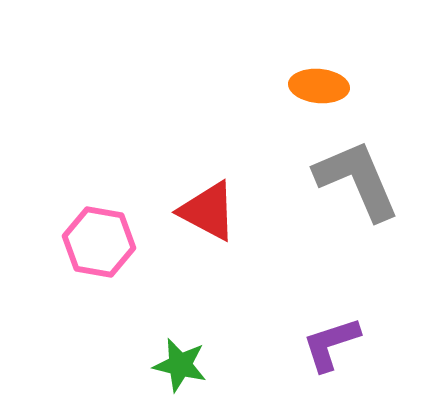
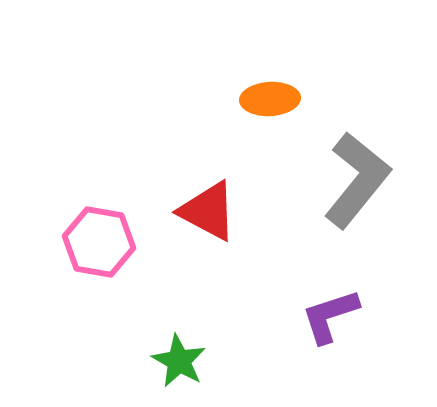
orange ellipse: moved 49 px left, 13 px down; rotated 8 degrees counterclockwise
gray L-shape: rotated 62 degrees clockwise
purple L-shape: moved 1 px left, 28 px up
green star: moved 1 px left, 4 px up; rotated 16 degrees clockwise
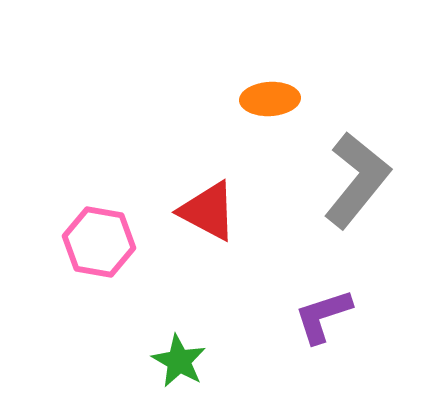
purple L-shape: moved 7 px left
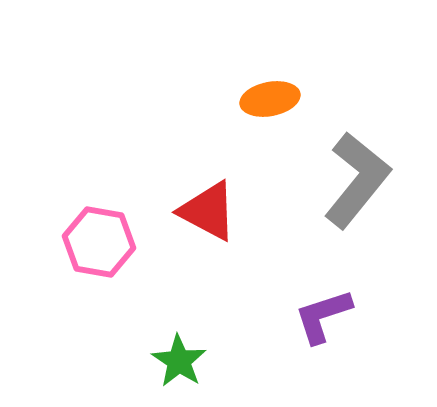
orange ellipse: rotated 8 degrees counterclockwise
green star: rotated 4 degrees clockwise
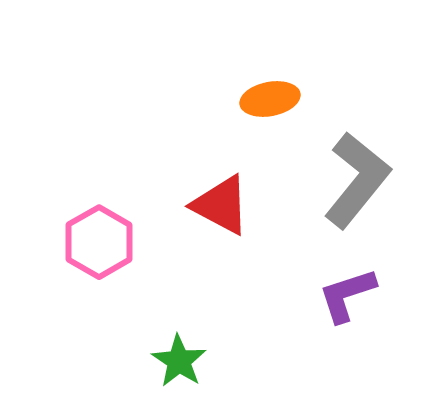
red triangle: moved 13 px right, 6 px up
pink hexagon: rotated 20 degrees clockwise
purple L-shape: moved 24 px right, 21 px up
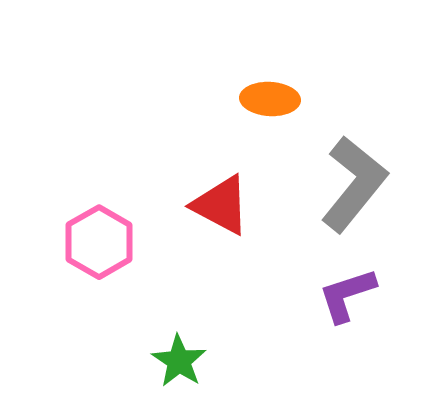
orange ellipse: rotated 14 degrees clockwise
gray L-shape: moved 3 px left, 4 px down
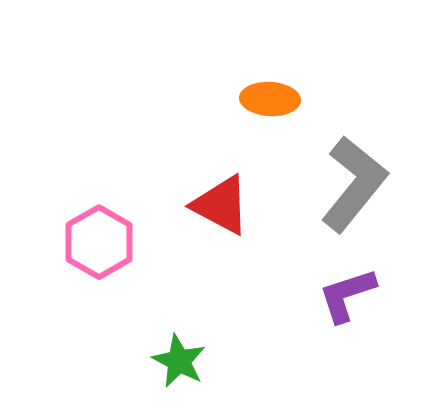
green star: rotated 6 degrees counterclockwise
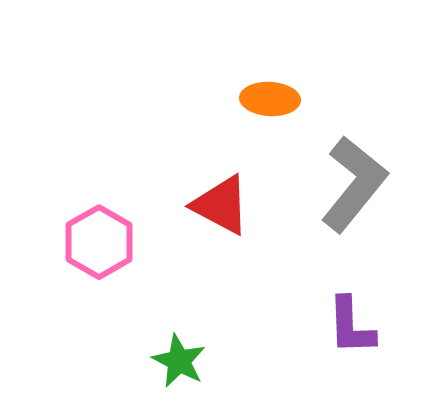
purple L-shape: moved 4 px right, 31 px down; rotated 74 degrees counterclockwise
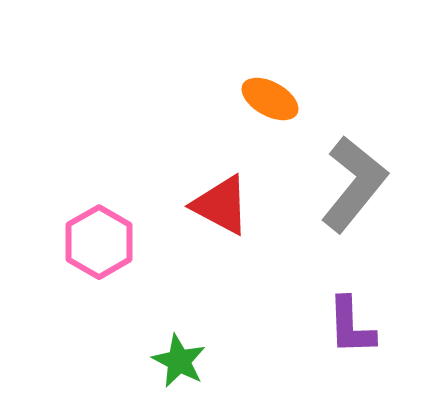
orange ellipse: rotated 26 degrees clockwise
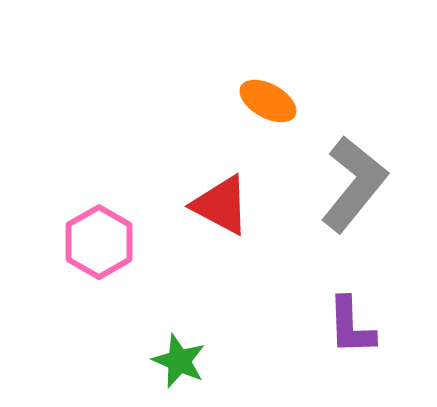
orange ellipse: moved 2 px left, 2 px down
green star: rotated 4 degrees counterclockwise
